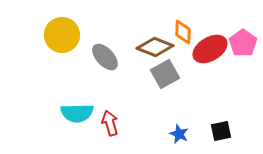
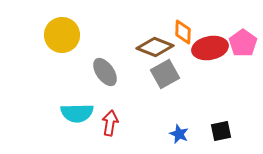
red ellipse: moved 1 px up; rotated 20 degrees clockwise
gray ellipse: moved 15 px down; rotated 8 degrees clockwise
red arrow: rotated 25 degrees clockwise
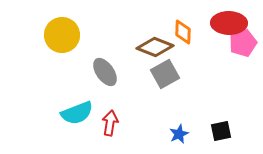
pink pentagon: rotated 16 degrees clockwise
red ellipse: moved 19 px right, 25 px up; rotated 12 degrees clockwise
cyan semicircle: rotated 20 degrees counterclockwise
blue star: rotated 24 degrees clockwise
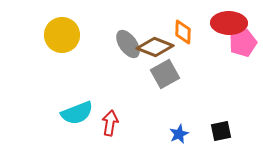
gray ellipse: moved 23 px right, 28 px up
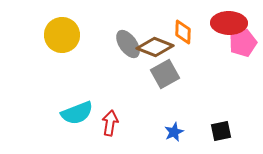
blue star: moved 5 px left, 2 px up
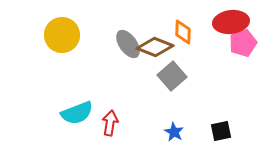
red ellipse: moved 2 px right, 1 px up; rotated 8 degrees counterclockwise
gray square: moved 7 px right, 2 px down; rotated 12 degrees counterclockwise
blue star: rotated 18 degrees counterclockwise
